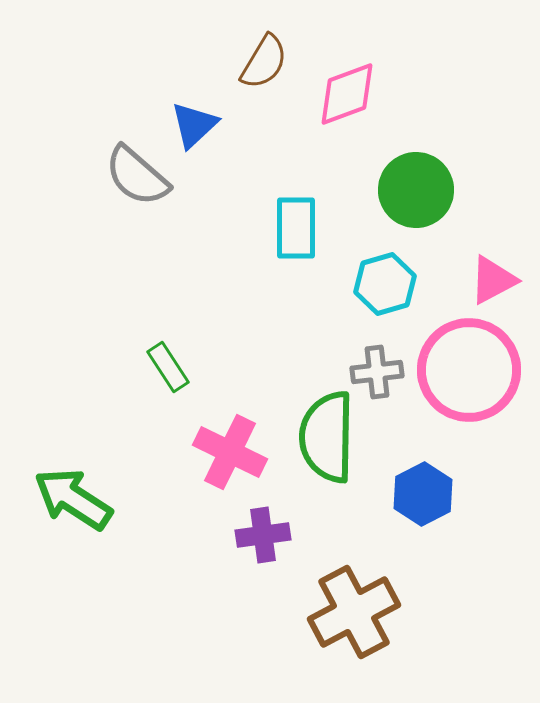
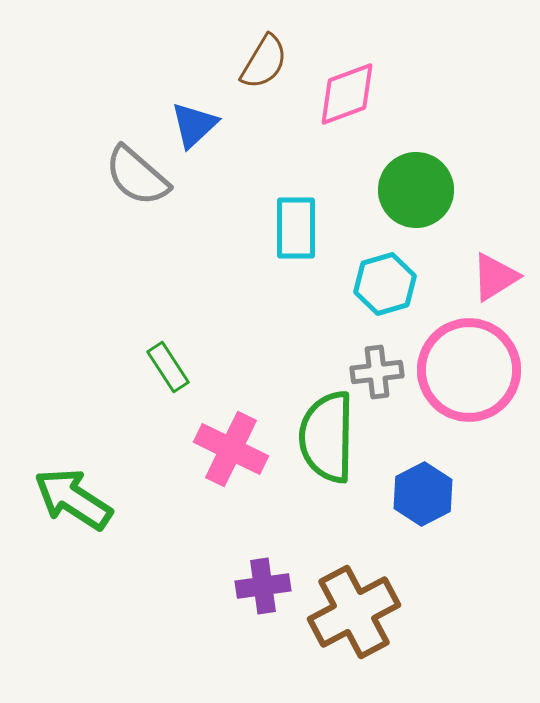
pink triangle: moved 2 px right, 3 px up; rotated 4 degrees counterclockwise
pink cross: moved 1 px right, 3 px up
purple cross: moved 51 px down
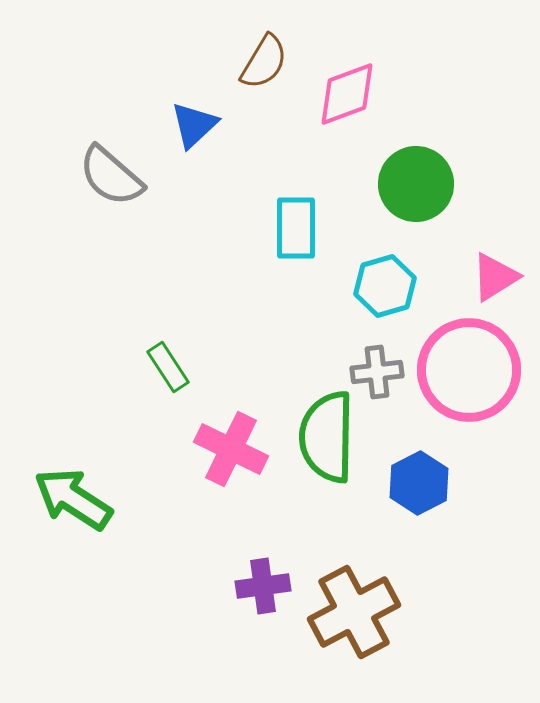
gray semicircle: moved 26 px left
green circle: moved 6 px up
cyan hexagon: moved 2 px down
blue hexagon: moved 4 px left, 11 px up
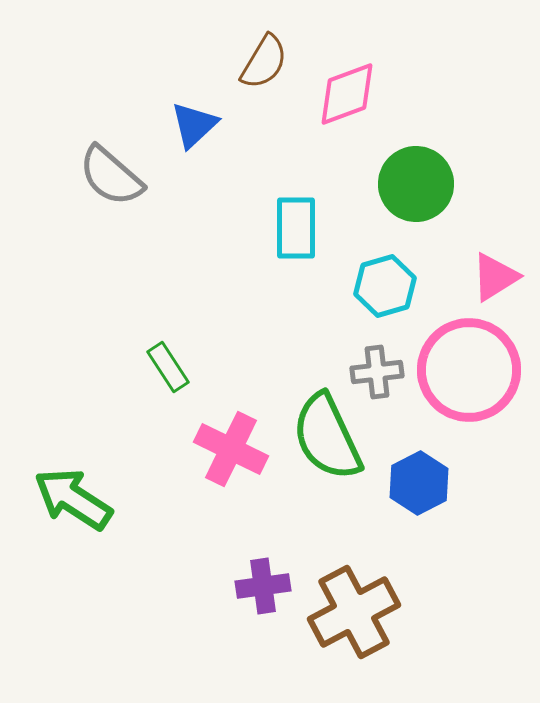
green semicircle: rotated 26 degrees counterclockwise
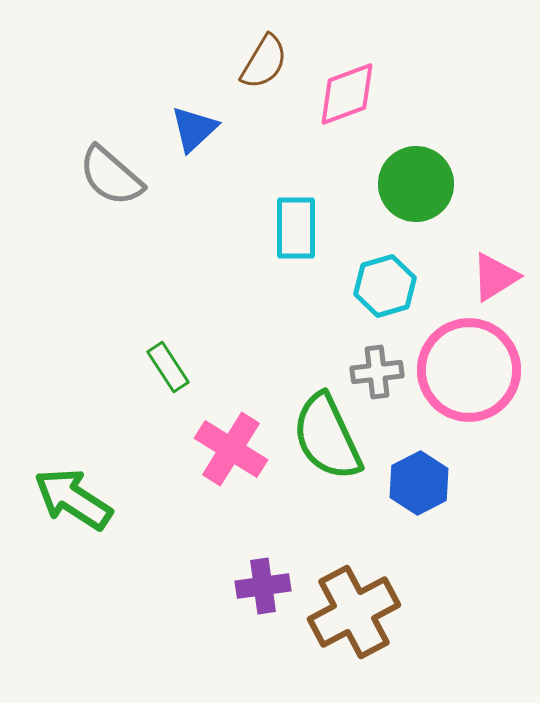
blue triangle: moved 4 px down
pink cross: rotated 6 degrees clockwise
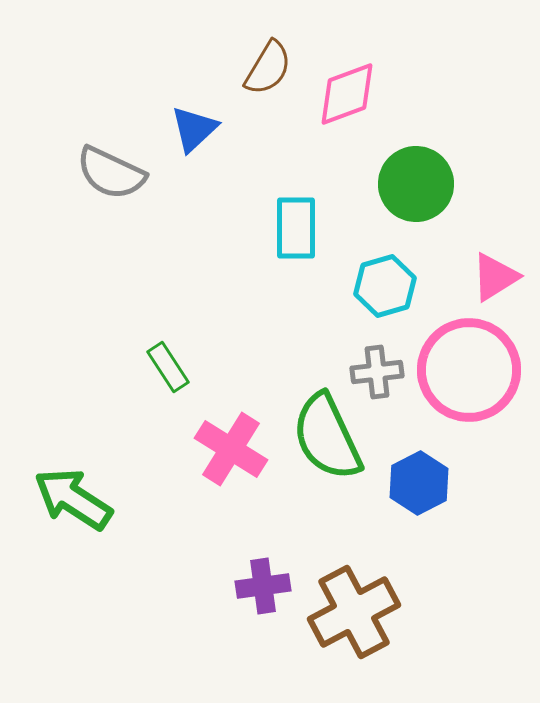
brown semicircle: moved 4 px right, 6 px down
gray semicircle: moved 3 px up; rotated 16 degrees counterclockwise
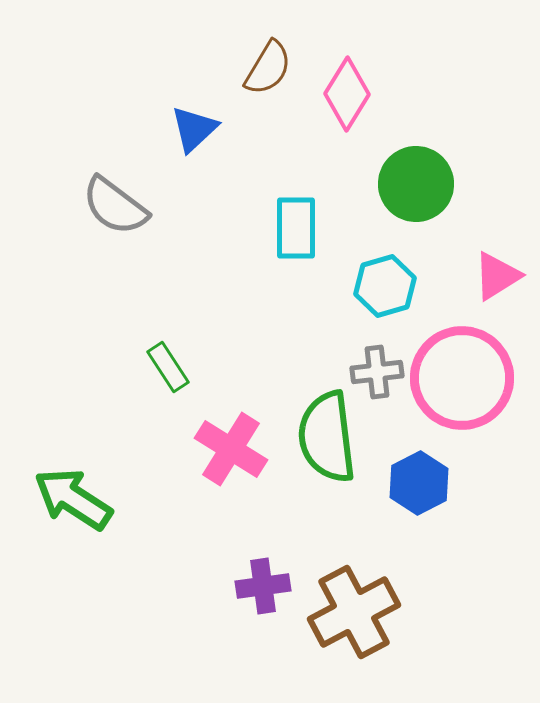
pink diamond: rotated 38 degrees counterclockwise
gray semicircle: moved 4 px right, 33 px down; rotated 12 degrees clockwise
pink triangle: moved 2 px right, 1 px up
pink circle: moved 7 px left, 8 px down
green semicircle: rotated 18 degrees clockwise
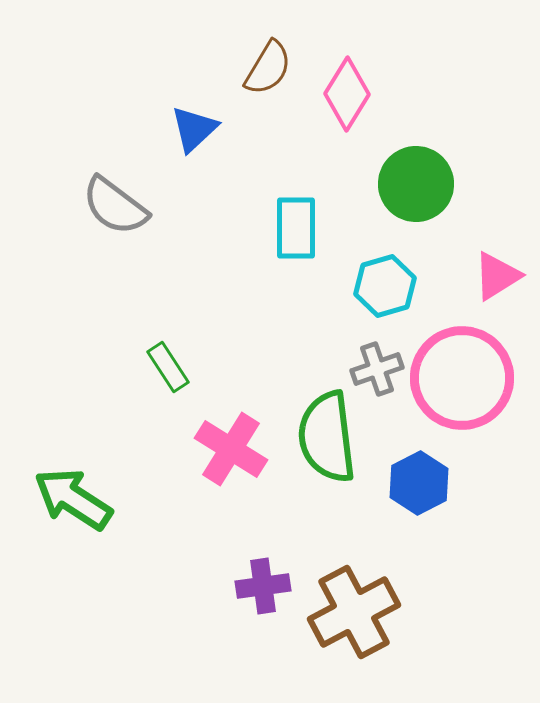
gray cross: moved 3 px up; rotated 12 degrees counterclockwise
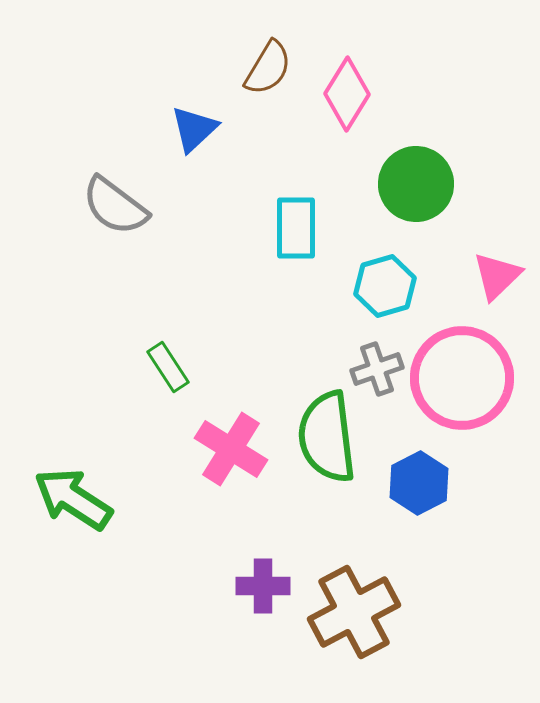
pink triangle: rotated 12 degrees counterclockwise
purple cross: rotated 8 degrees clockwise
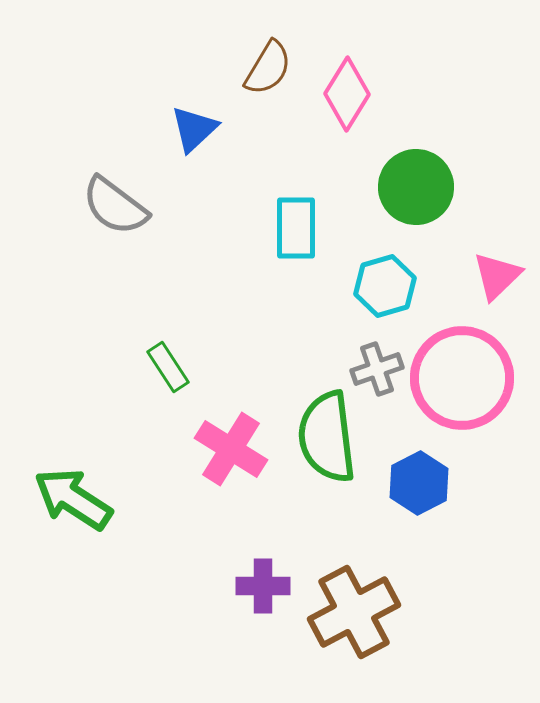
green circle: moved 3 px down
